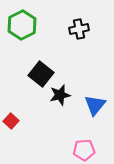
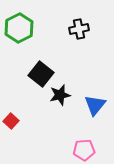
green hexagon: moved 3 px left, 3 px down
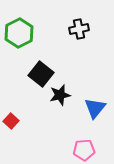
green hexagon: moved 5 px down
blue triangle: moved 3 px down
